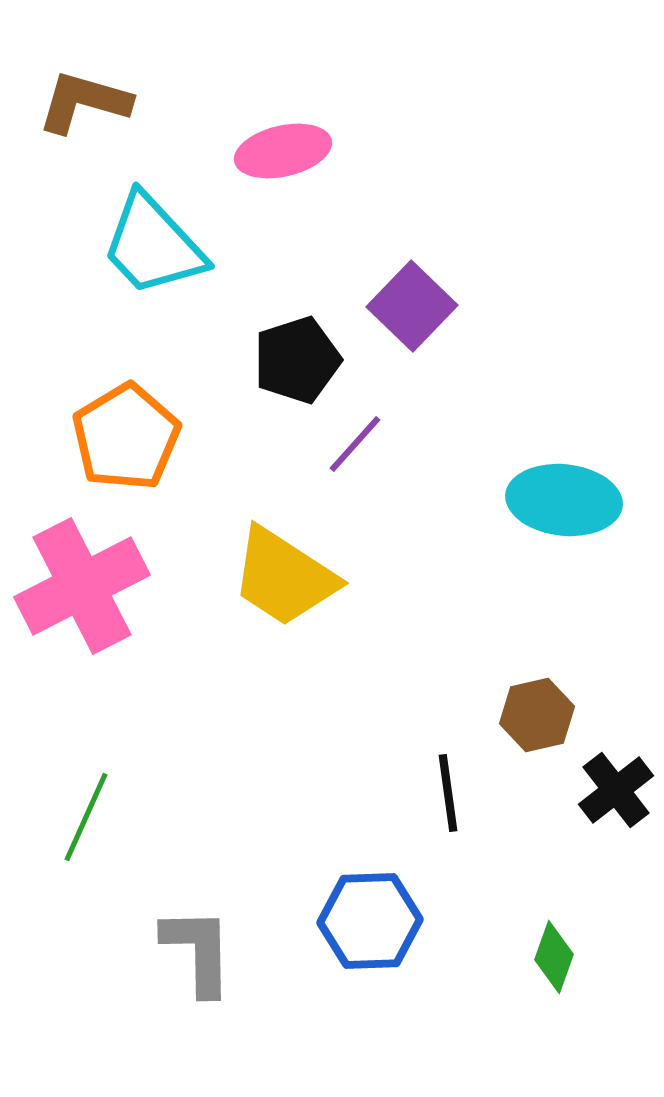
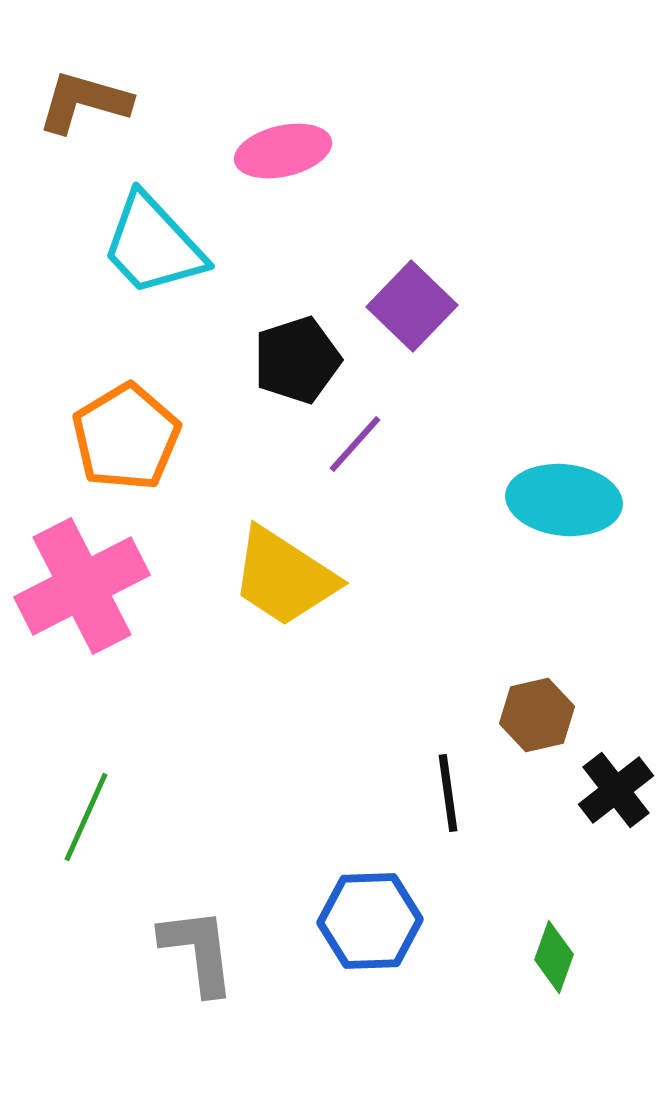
gray L-shape: rotated 6 degrees counterclockwise
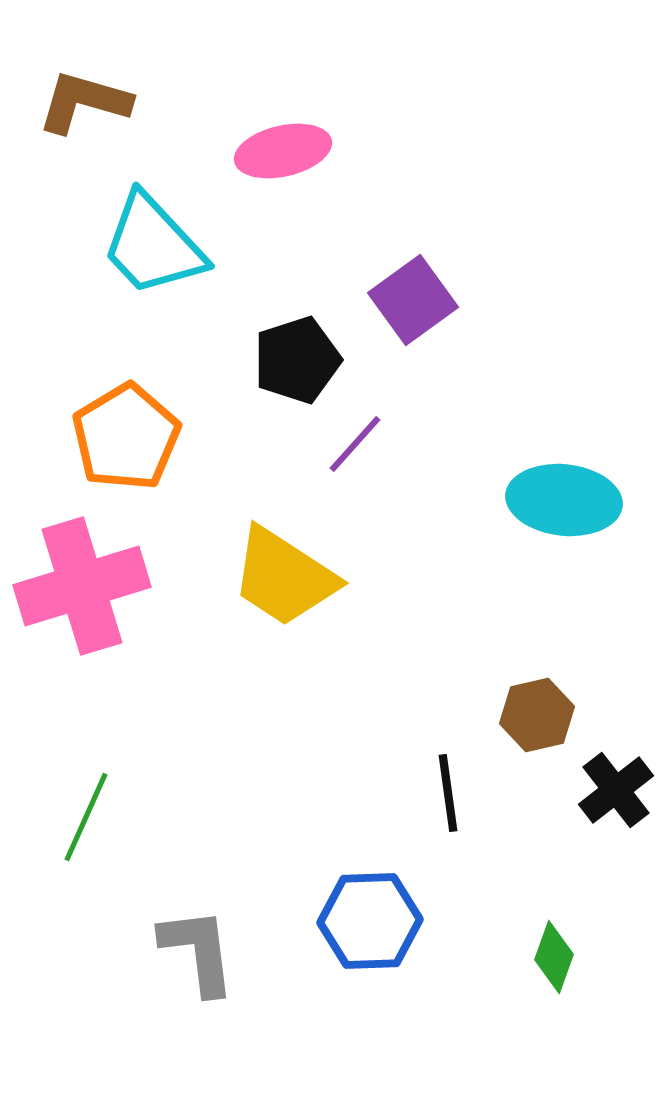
purple square: moved 1 px right, 6 px up; rotated 10 degrees clockwise
pink cross: rotated 10 degrees clockwise
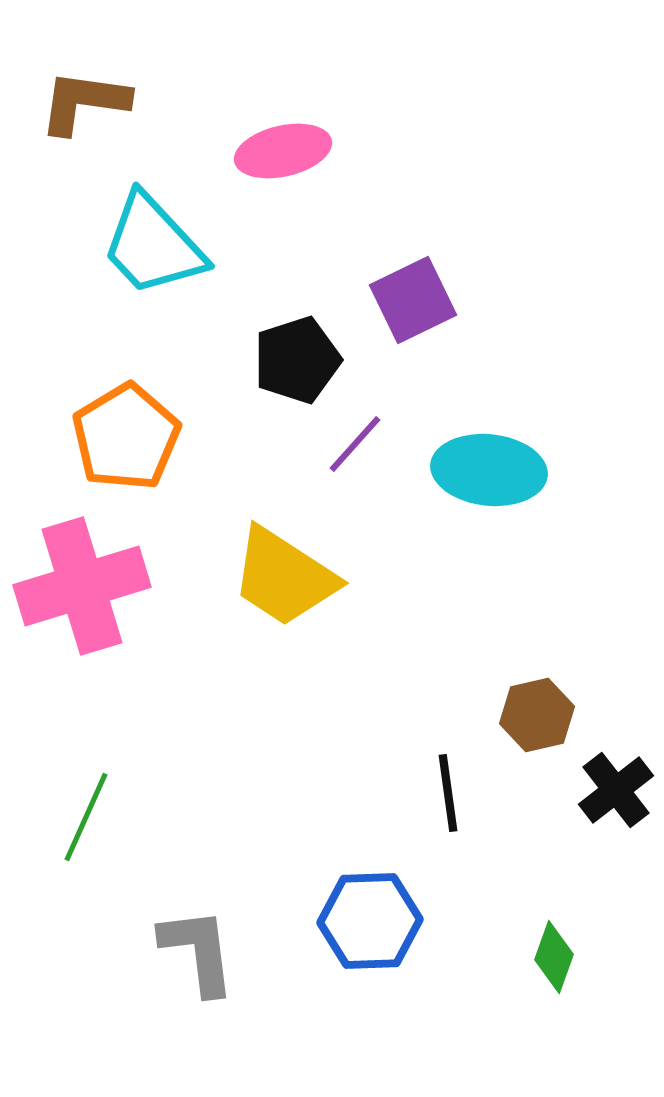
brown L-shape: rotated 8 degrees counterclockwise
purple square: rotated 10 degrees clockwise
cyan ellipse: moved 75 px left, 30 px up
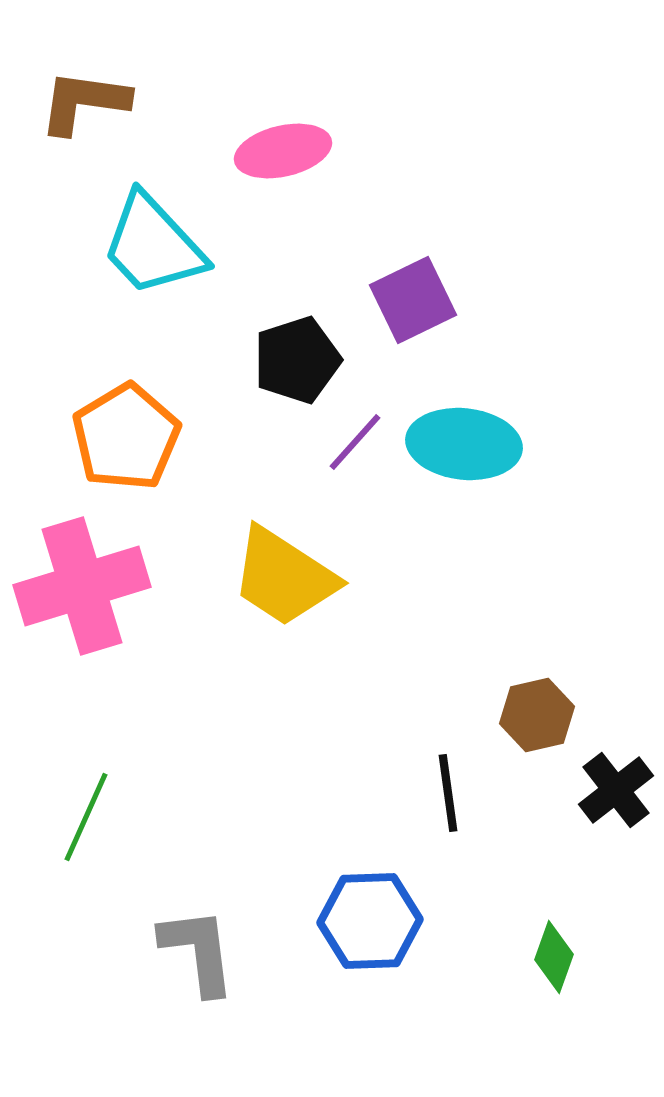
purple line: moved 2 px up
cyan ellipse: moved 25 px left, 26 px up
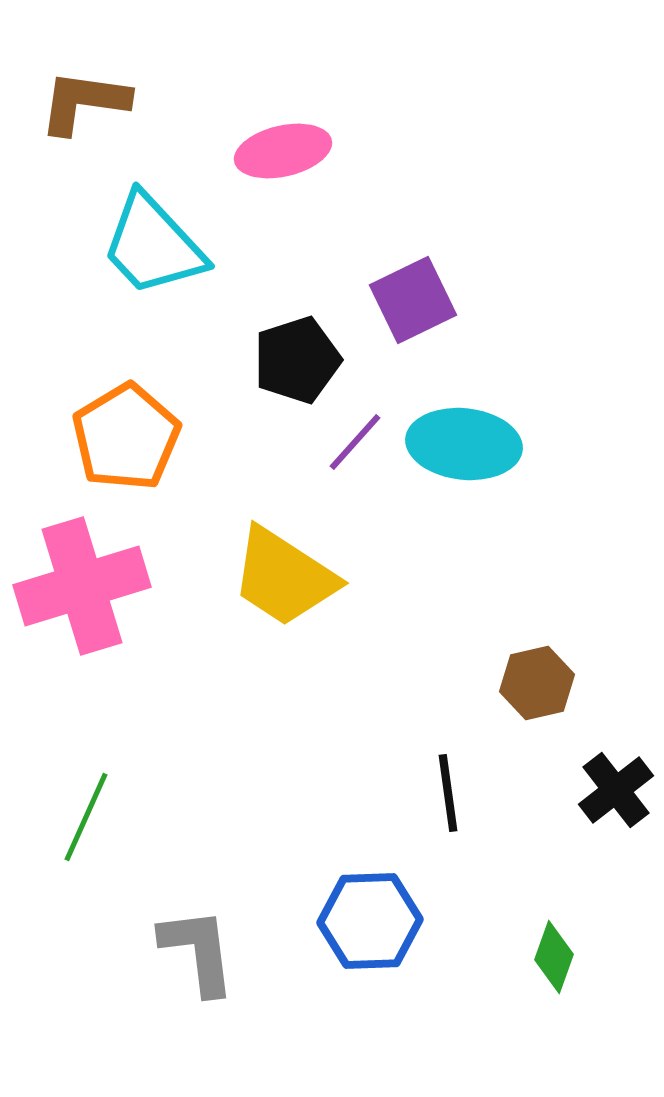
brown hexagon: moved 32 px up
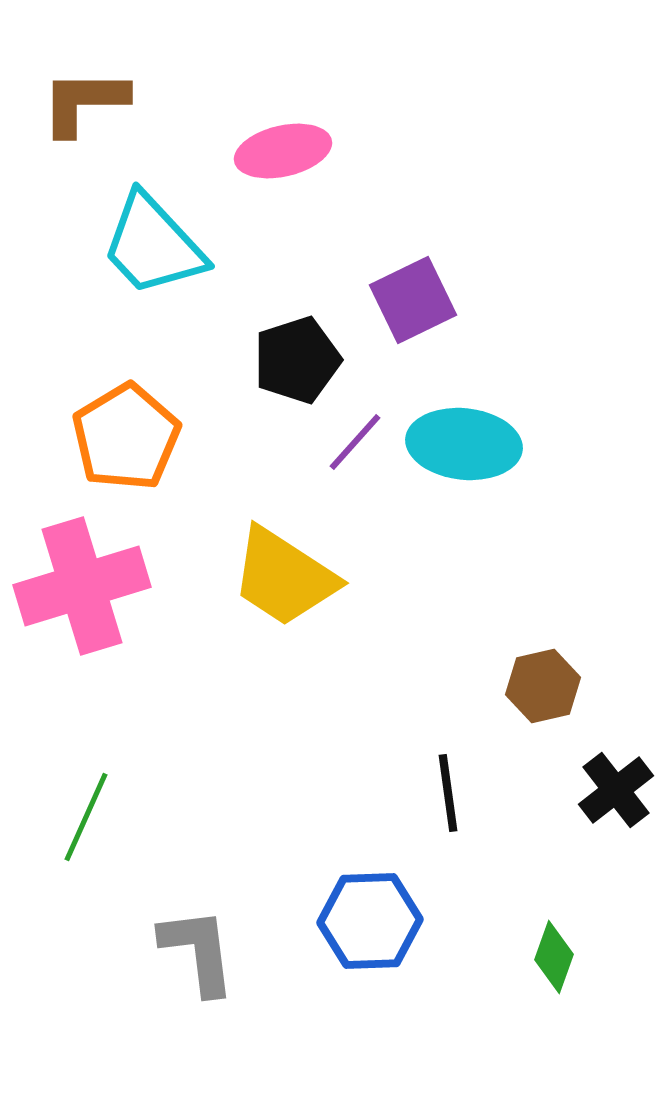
brown L-shape: rotated 8 degrees counterclockwise
brown hexagon: moved 6 px right, 3 px down
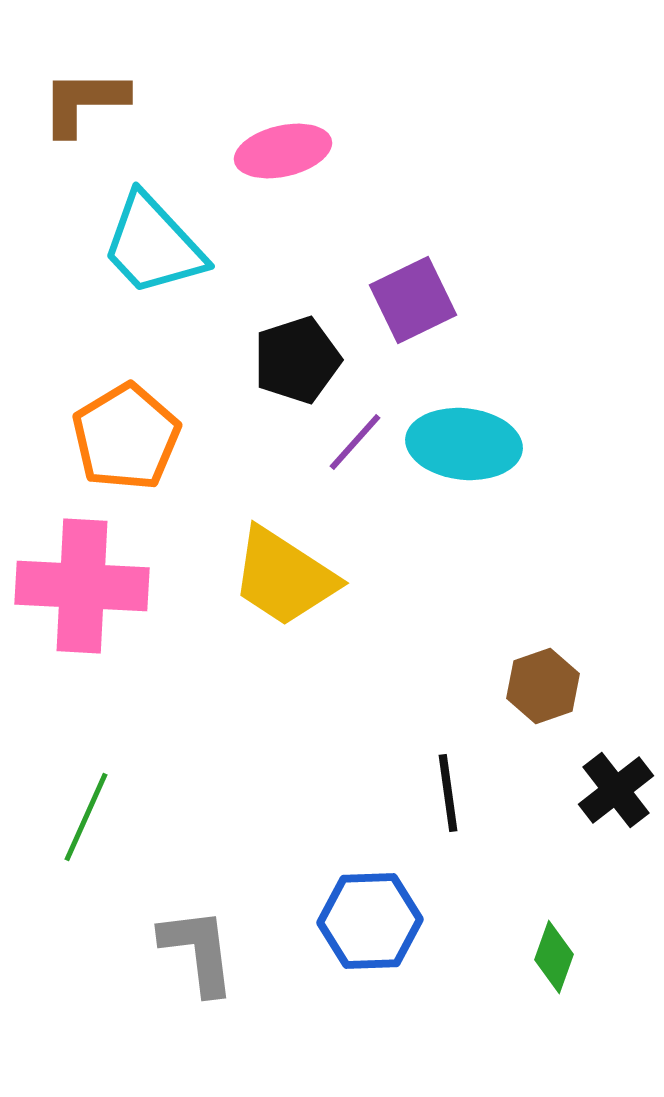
pink cross: rotated 20 degrees clockwise
brown hexagon: rotated 6 degrees counterclockwise
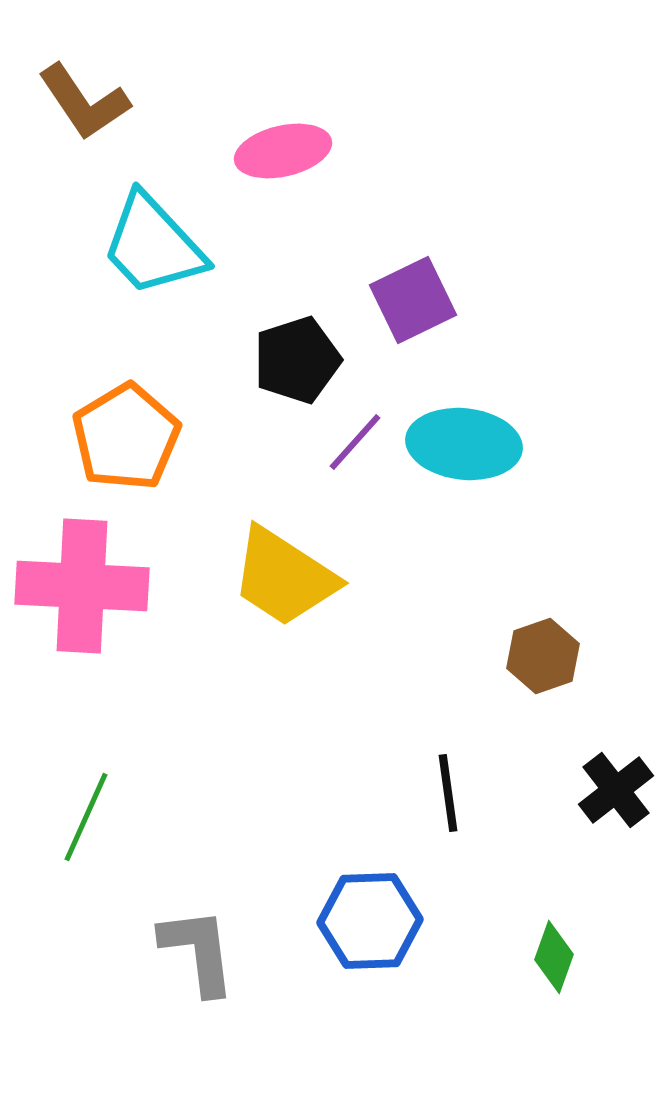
brown L-shape: rotated 124 degrees counterclockwise
brown hexagon: moved 30 px up
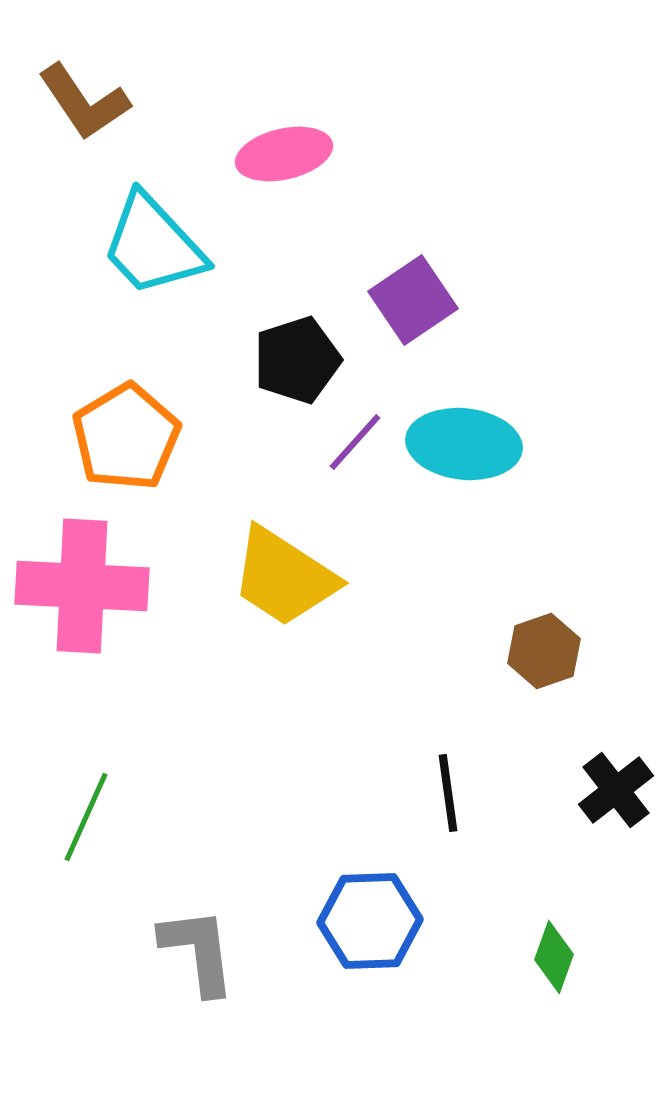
pink ellipse: moved 1 px right, 3 px down
purple square: rotated 8 degrees counterclockwise
brown hexagon: moved 1 px right, 5 px up
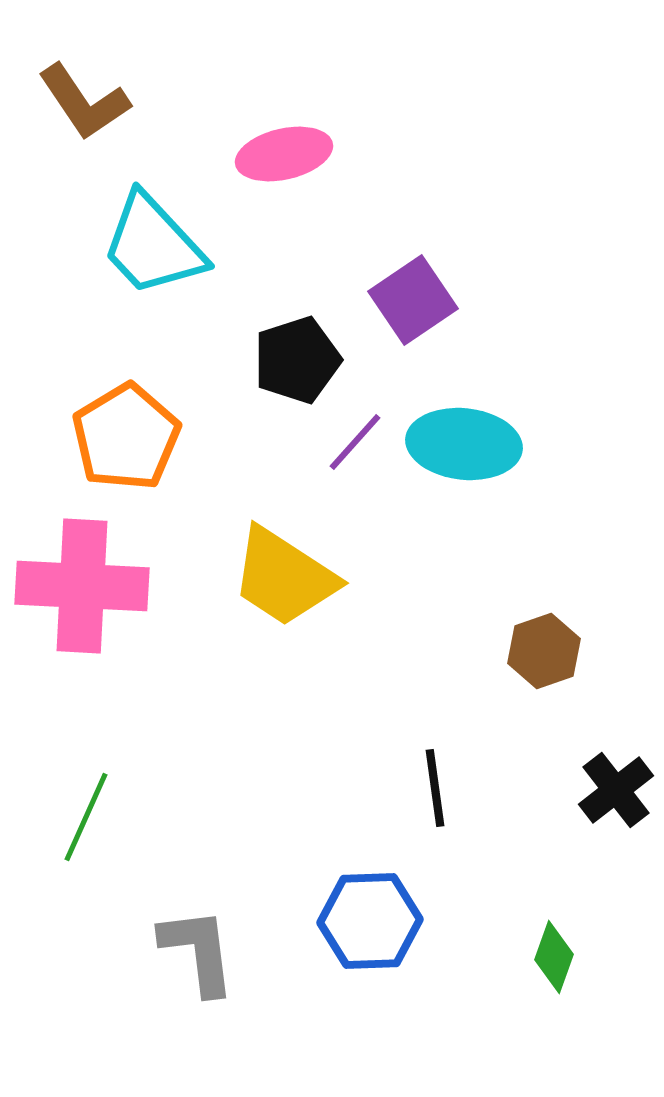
black line: moved 13 px left, 5 px up
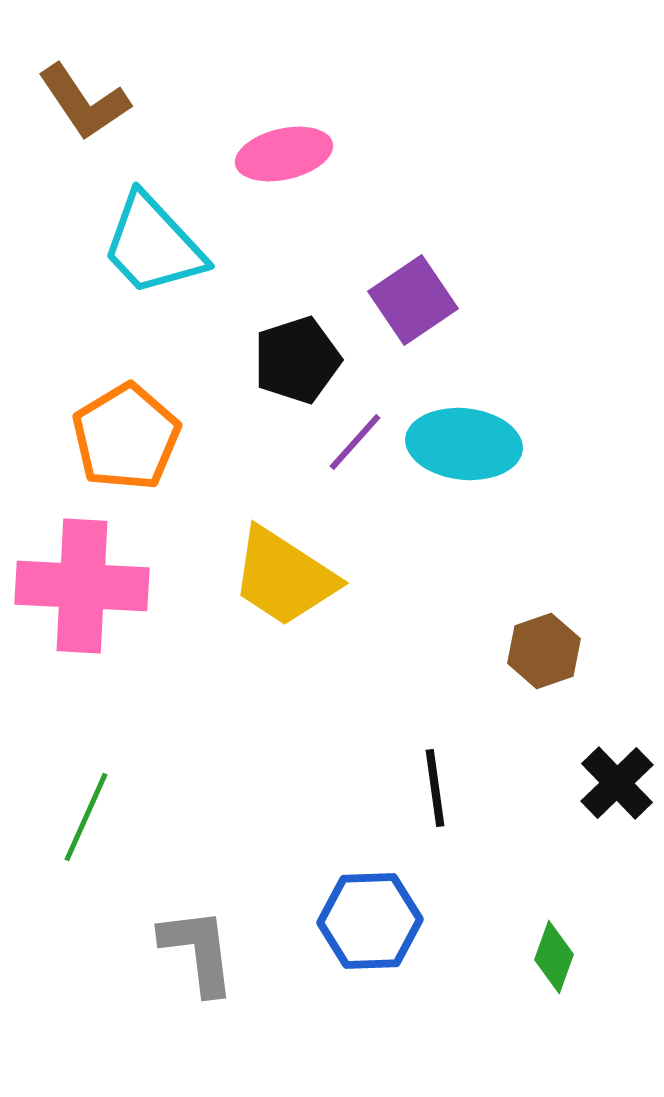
black cross: moved 1 px right, 7 px up; rotated 6 degrees counterclockwise
